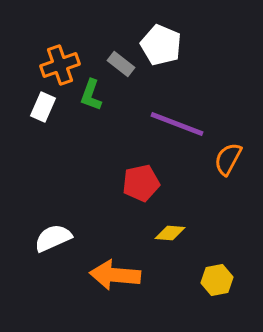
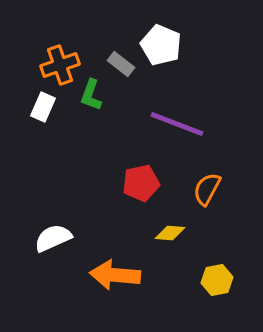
orange semicircle: moved 21 px left, 30 px down
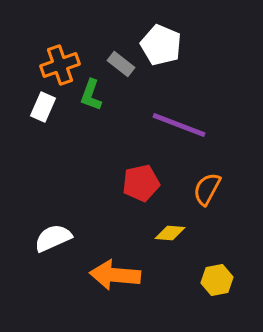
purple line: moved 2 px right, 1 px down
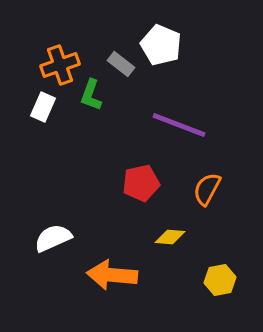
yellow diamond: moved 4 px down
orange arrow: moved 3 px left
yellow hexagon: moved 3 px right
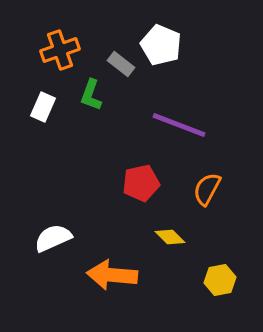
orange cross: moved 15 px up
yellow diamond: rotated 40 degrees clockwise
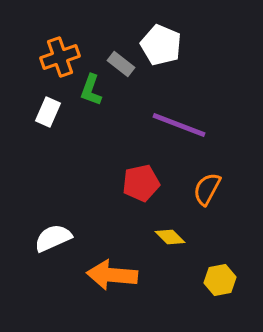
orange cross: moved 7 px down
green L-shape: moved 5 px up
white rectangle: moved 5 px right, 5 px down
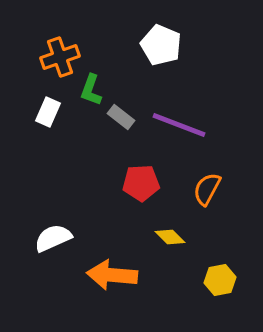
gray rectangle: moved 53 px down
red pentagon: rotated 9 degrees clockwise
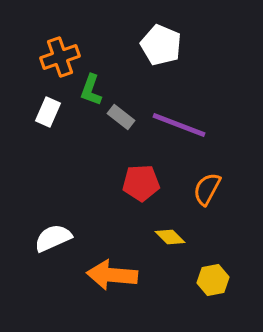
yellow hexagon: moved 7 px left
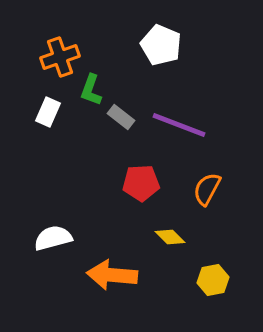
white semicircle: rotated 9 degrees clockwise
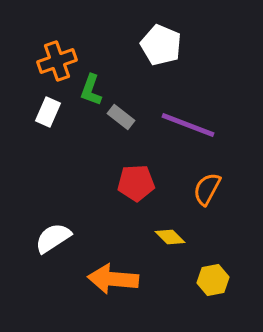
orange cross: moved 3 px left, 4 px down
purple line: moved 9 px right
red pentagon: moved 5 px left
white semicircle: rotated 18 degrees counterclockwise
orange arrow: moved 1 px right, 4 px down
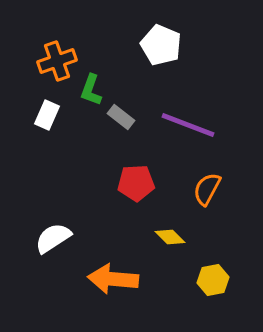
white rectangle: moved 1 px left, 3 px down
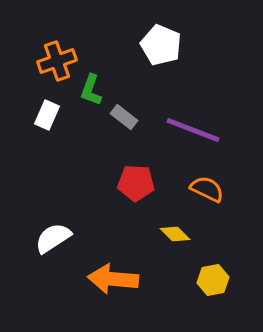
gray rectangle: moved 3 px right
purple line: moved 5 px right, 5 px down
red pentagon: rotated 6 degrees clockwise
orange semicircle: rotated 88 degrees clockwise
yellow diamond: moved 5 px right, 3 px up
